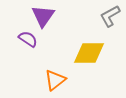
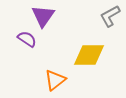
purple semicircle: moved 1 px left
yellow diamond: moved 2 px down
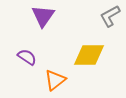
purple semicircle: moved 18 px down
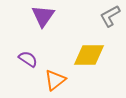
purple semicircle: moved 1 px right, 2 px down
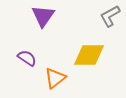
purple semicircle: moved 1 px left, 1 px up
orange triangle: moved 2 px up
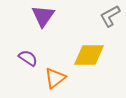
purple semicircle: moved 1 px right
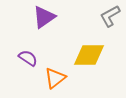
purple triangle: moved 1 px right, 1 px down; rotated 20 degrees clockwise
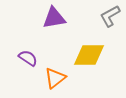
purple triangle: moved 10 px right, 1 px down; rotated 25 degrees clockwise
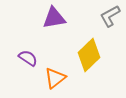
yellow diamond: rotated 44 degrees counterclockwise
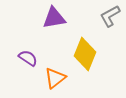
yellow diamond: moved 4 px left, 1 px up; rotated 24 degrees counterclockwise
